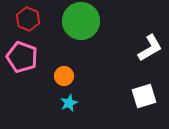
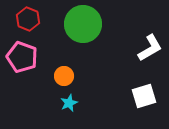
green circle: moved 2 px right, 3 px down
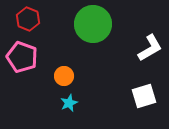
green circle: moved 10 px right
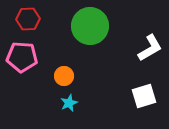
red hexagon: rotated 25 degrees counterclockwise
green circle: moved 3 px left, 2 px down
pink pentagon: rotated 16 degrees counterclockwise
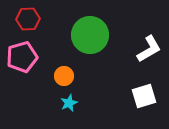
green circle: moved 9 px down
white L-shape: moved 1 px left, 1 px down
pink pentagon: rotated 20 degrees counterclockwise
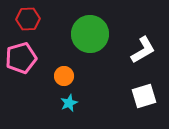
green circle: moved 1 px up
white L-shape: moved 6 px left, 1 px down
pink pentagon: moved 1 px left, 1 px down
